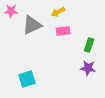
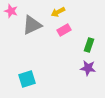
pink star: rotated 16 degrees clockwise
pink rectangle: moved 1 px right, 1 px up; rotated 24 degrees counterclockwise
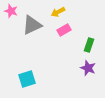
purple star: rotated 14 degrees clockwise
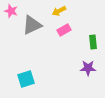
yellow arrow: moved 1 px right, 1 px up
green rectangle: moved 4 px right, 3 px up; rotated 24 degrees counterclockwise
purple star: rotated 21 degrees counterclockwise
cyan square: moved 1 px left
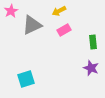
pink star: rotated 24 degrees clockwise
purple star: moved 3 px right; rotated 21 degrees clockwise
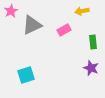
yellow arrow: moved 23 px right; rotated 16 degrees clockwise
cyan square: moved 4 px up
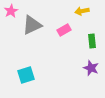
green rectangle: moved 1 px left, 1 px up
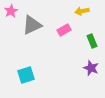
green rectangle: rotated 16 degrees counterclockwise
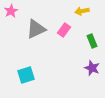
gray triangle: moved 4 px right, 4 px down
pink rectangle: rotated 24 degrees counterclockwise
purple star: moved 1 px right
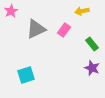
green rectangle: moved 3 px down; rotated 16 degrees counterclockwise
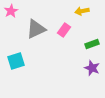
green rectangle: rotated 72 degrees counterclockwise
cyan square: moved 10 px left, 14 px up
